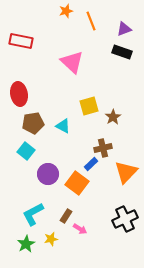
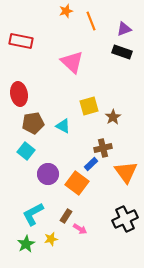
orange triangle: rotated 20 degrees counterclockwise
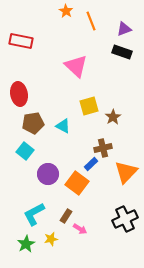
orange star: rotated 24 degrees counterclockwise
pink triangle: moved 4 px right, 4 px down
cyan square: moved 1 px left
orange triangle: rotated 20 degrees clockwise
cyan L-shape: moved 1 px right
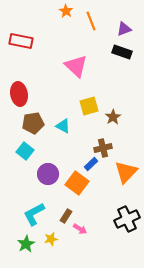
black cross: moved 2 px right
